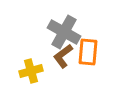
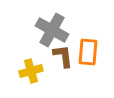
gray cross: moved 12 px left, 2 px up
brown L-shape: rotated 120 degrees clockwise
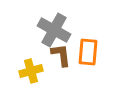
gray cross: moved 2 px right
brown L-shape: moved 2 px left, 1 px up
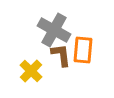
orange rectangle: moved 5 px left, 2 px up
yellow cross: rotated 30 degrees counterclockwise
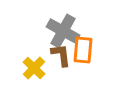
gray cross: moved 9 px right, 1 px down
yellow cross: moved 3 px right, 3 px up
